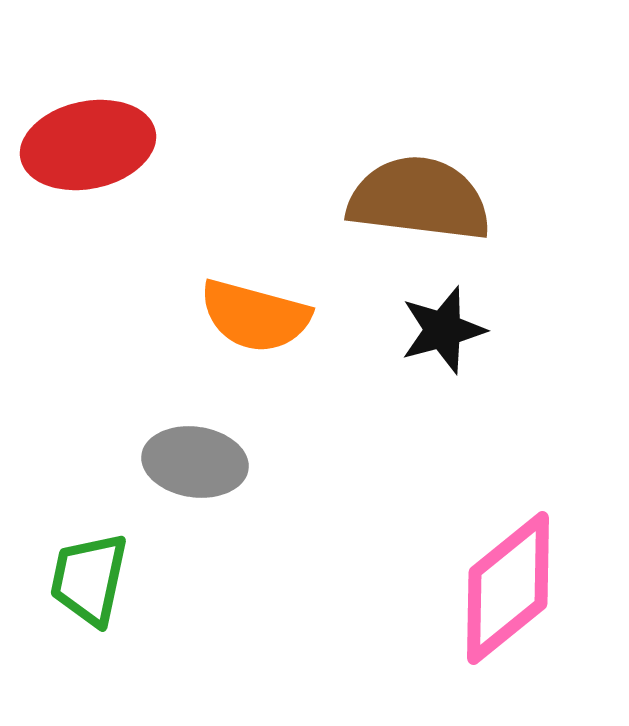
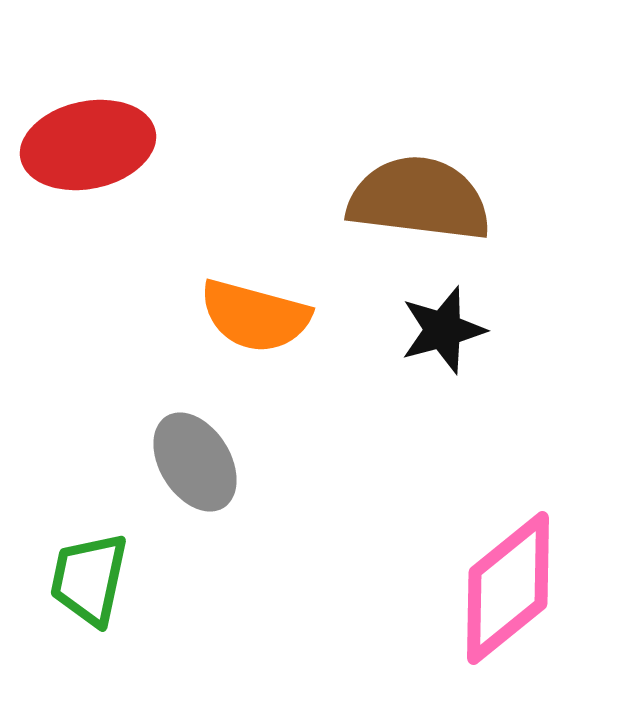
gray ellipse: rotated 50 degrees clockwise
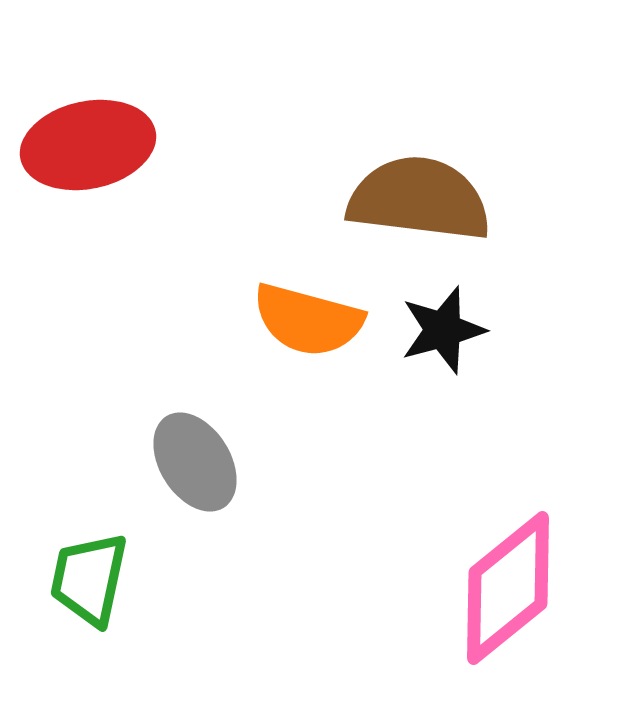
orange semicircle: moved 53 px right, 4 px down
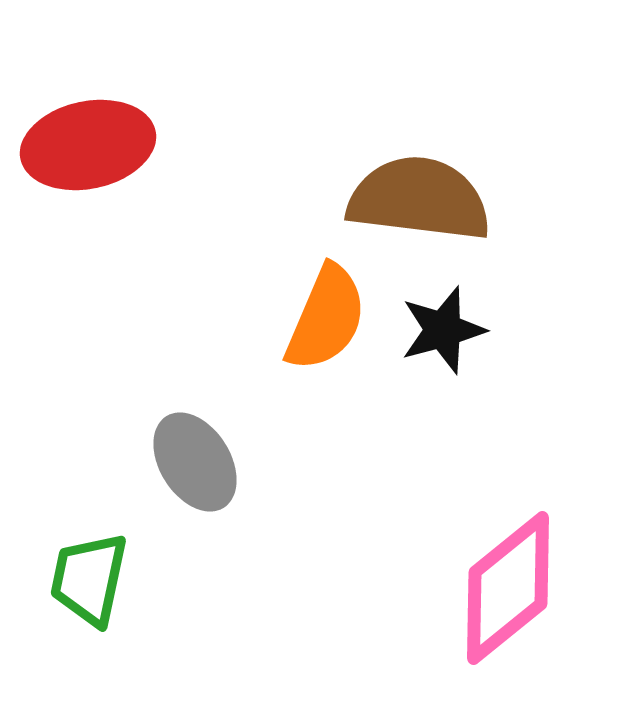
orange semicircle: moved 18 px right, 2 px up; rotated 82 degrees counterclockwise
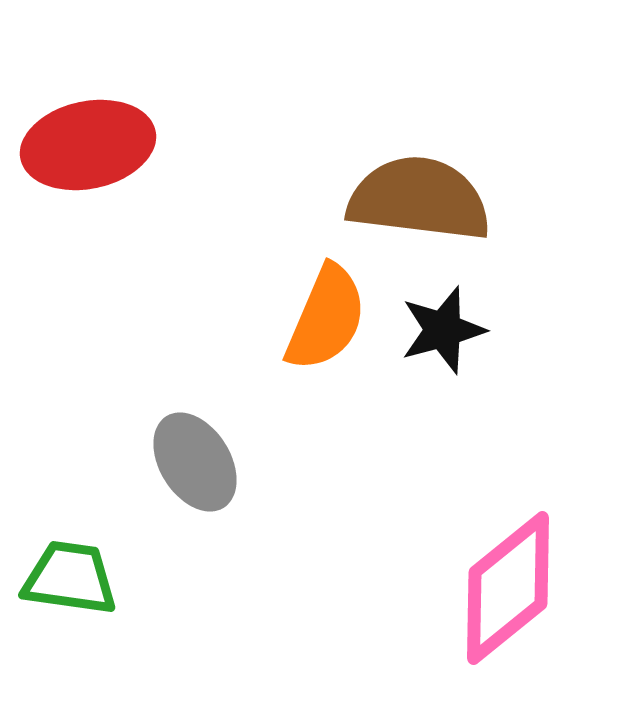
green trapezoid: moved 19 px left, 1 px up; rotated 86 degrees clockwise
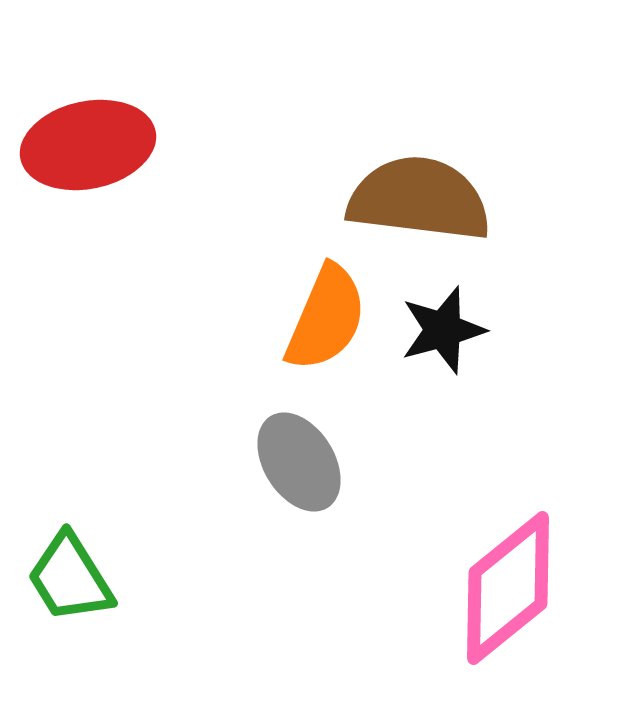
gray ellipse: moved 104 px right
green trapezoid: rotated 130 degrees counterclockwise
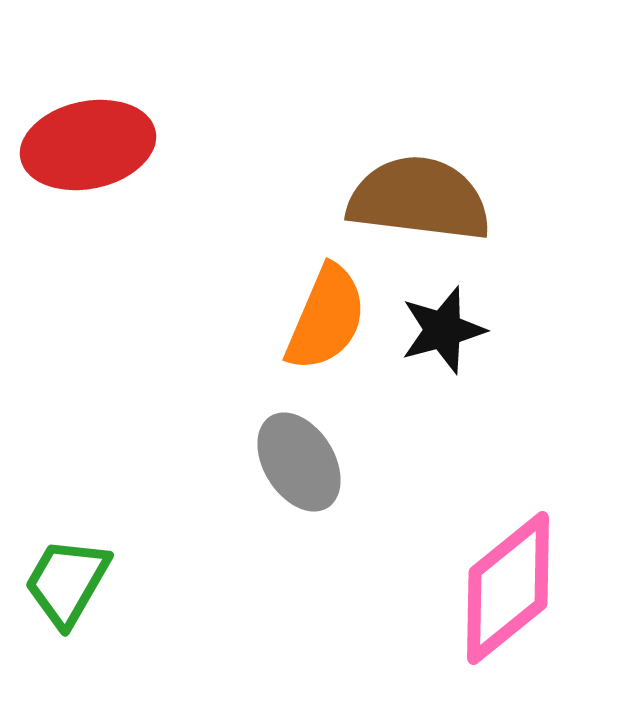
green trapezoid: moved 3 px left, 4 px down; rotated 62 degrees clockwise
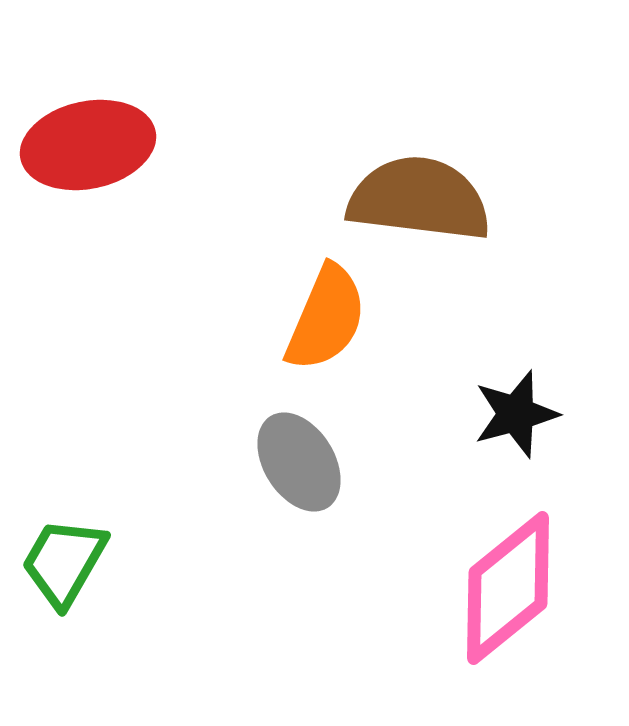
black star: moved 73 px right, 84 px down
green trapezoid: moved 3 px left, 20 px up
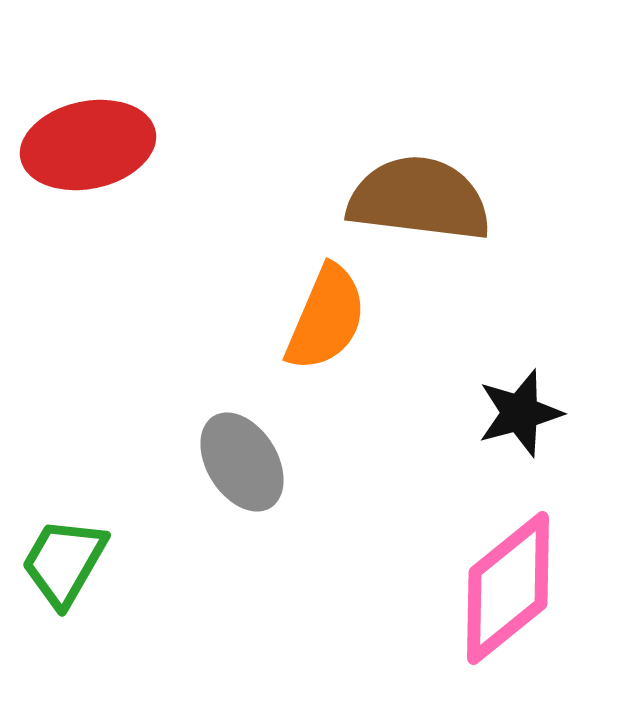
black star: moved 4 px right, 1 px up
gray ellipse: moved 57 px left
